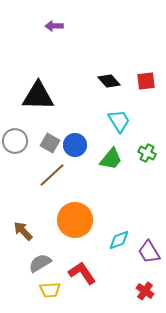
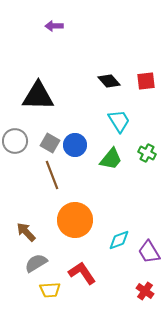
brown line: rotated 68 degrees counterclockwise
brown arrow: moved 3 px right, 1 px down
gray semicircle: moved 4 px left
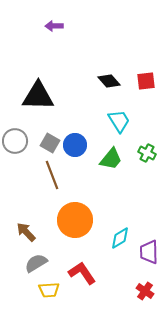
cyan diamond: moved 1 px right, 2 px up; rotated 10 degrees counterclockwise
purple trapezoid: rotated 30 degrees clockwise
yellow trapezoid: moved 1 px left
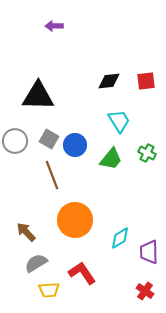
black diamond: rotated 55 degrees counterclockwise
gray square: moved 1 px left, 4 px up
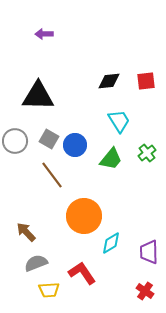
purple arrow: moved 10 px left, 8 px down
green cross: rotated 24 degrees clockwise
brown line: rotated 16 degrees counterclockwise
orange circle: moved 9 px right, 4 px up
cyan diamond: moved 9 px left, 5 px down
gray semicircle: rotated 10 degrees clockwise
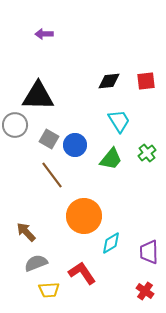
gray circle: moved 16 px up
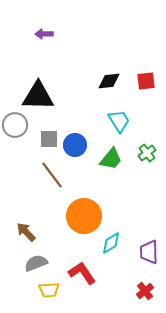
gray square: rotated 30 degrees counterclockwise
red cross: rotated 18 degrees clockwise
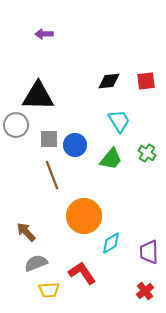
gray circle: moved 1 px right
green cross: rotated 18 degrees counterclockwise
brown line: rotated 16 degrees clockwise
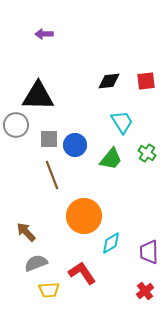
cyan trapezoid: moved 3 px right, 1 px down
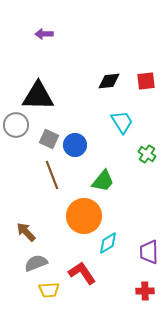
gray square: rotated 24 degrees clockwise
green cross: moved 1 px down
green trapezoid: moved 8 px left, 22 px down
cyan diamond: moved 3 px left
red cross: rotated 36 degrees clockwise
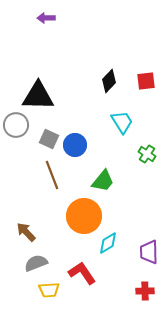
purple arrow: moved 2 px right, 16 px up
black diamond: rotated 40 degrees counterclockwise
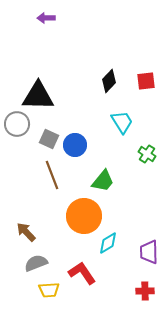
gray circle: moved 1 px right, 1 px up
